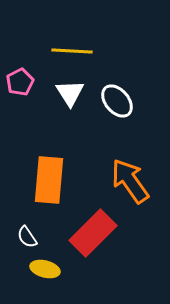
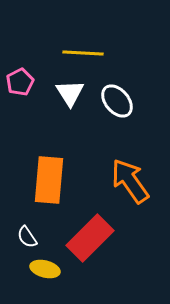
yellow line: moved 11 px right, 2 px down
red rectangle: moved 3 px left, 5 px down
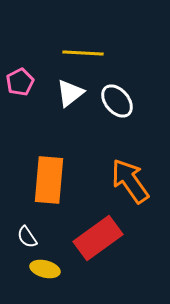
white triangle: rotated 24 degrees clockwise
red rectangle: moved 8 px right; rotated 9 degrees clockwise
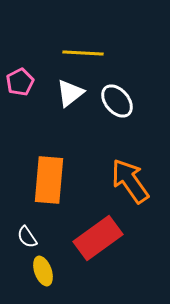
yellow ellipse: moved 2 px left, 2 px down; rotated 56 degrees clockwise
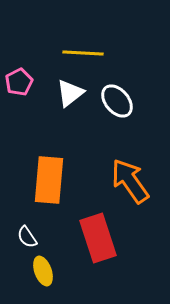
pink pentagon: moved 1 px left
red rectangle: rotated 72 degrees counterclockwise
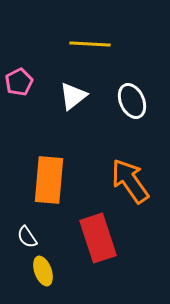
yellow line: moved 7 px right, 9 px up
white triangle: moved 3 px right, 3 px down
white ellipse: moved 15 px right; rotated 16 degrees clockwise
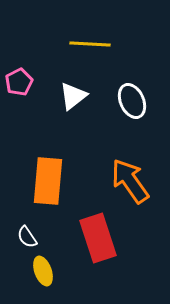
orange rectangle: moved 1 px left, 1 px down
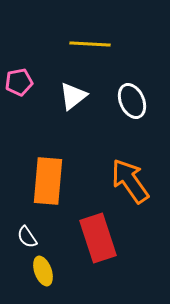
pink pentagon: rotated 16 degrees clockwise
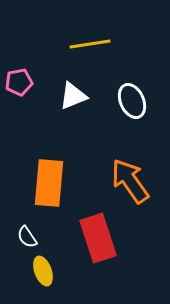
yellow line: rotated 12 degrees counterclockwise
white triangle: rotated 16 degrees clockwise
orange rectangle: moved 1 px right, 2 px down
